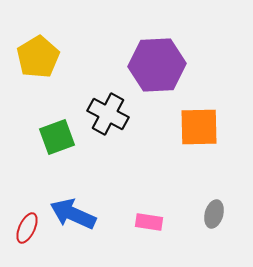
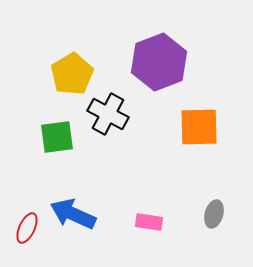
yellow pentagon: moved 34 px right, 17 px down
purple hexagon: moved 2 px right, 3 px up; rotated 18 degrees counterclockwise
green square: rotated 12 degrees clockwise
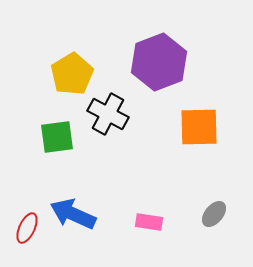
gray ellipse: rotated 24 degrees clockwise
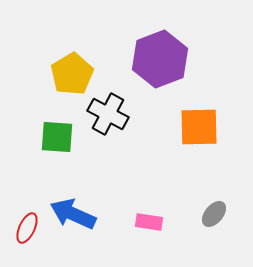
purple hexagon: moved 1 px right, 3 px up
green square: rotated 12 degrees clockwise
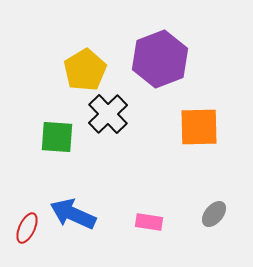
yellow pentagon: moved 13 px right, 4 px up
black cross: rotated 18 degrees clockwise
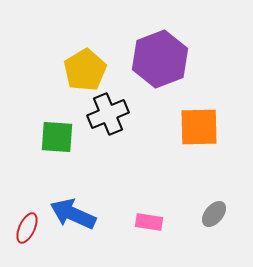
black cross: rotated 21 degrees clockwise
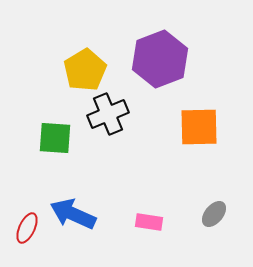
green square: moved 2 px left, 1 px down
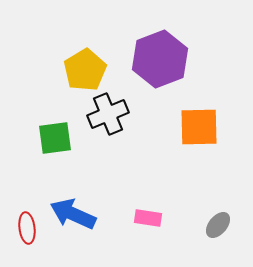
green square: rotated 12 degrees counterclockwise
gray ellipse: moved 4 px right, 11 px down
pink rectangle: moved 1 px left, 4 px up
red ellipse: rotated 32 degrees counterclockwise
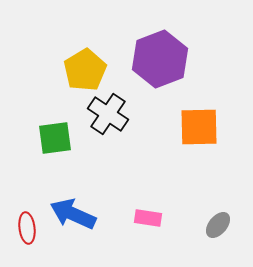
black cross: rotated 33 degrees counterclockwise
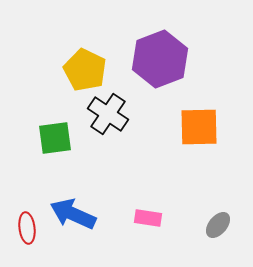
yellow pentagon: rotated 15 degrees counterclockwise
